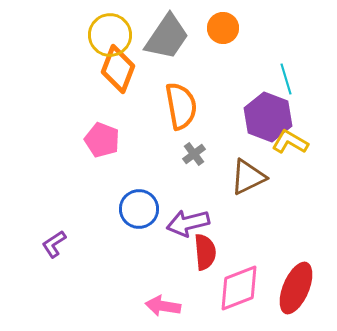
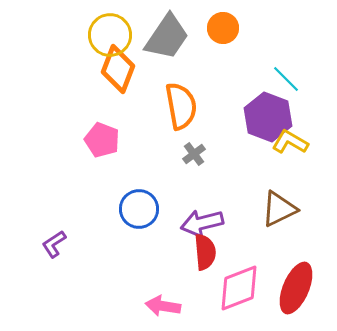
cyan line: rotated 28 degrees counterclockwise
brown triangle: moved 31 px right, 32 px down
purple arrow: moved 14 px right
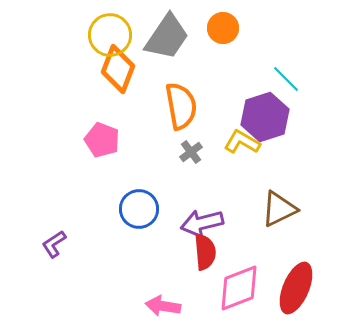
purple hexagon: moved 3 px left; rotated 21 degrees clockwise
yellow L-shape: moved 48 px left
gray cross: moved 3 px left, 2 px up
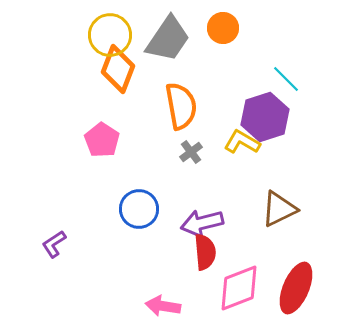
gray trapezoid: moved 1 px right, 2 px down
pink pentagon: rotated 12 degrees clockwise
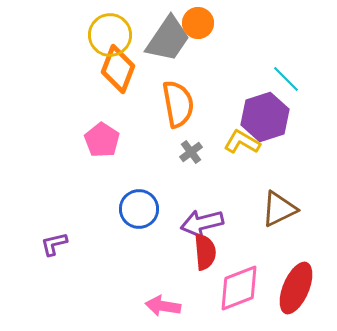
orange circle: moved 25 px left, 5 px up
orange semicircle: moved 3 px left, 2 px up
purple L-shape: rotated 20 degrees clockwise
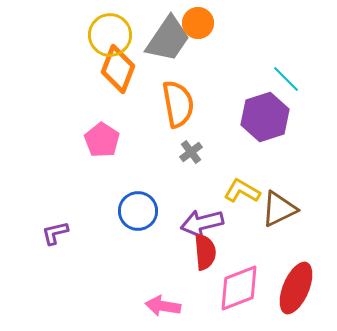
yellow L-shape: moved 49 px down
blue circle: moved 1 px left, 2 px down
purple L-shape: moved 1 px right, 11 px up
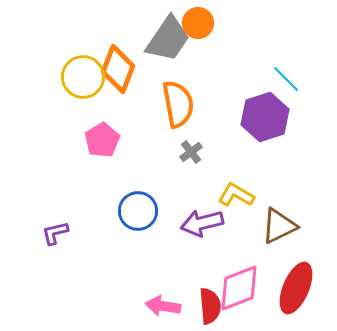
yellow circle: moved 27 px left, 42 px down
pink pentagon: rotated 8 degrees clockwise
yellow L-shape: moved 6 px left, 4 px down
brown triangle: moved 17 px down
red semicircle: moved 5 px right, 54 px down
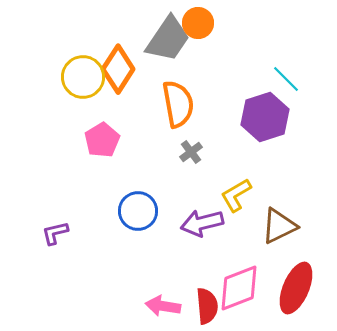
orange diamond: rotated 12 degrees clockwise
yellow L-shape: rotated 60 degrees counterclockwise
red semicircle: moved 3 px left
